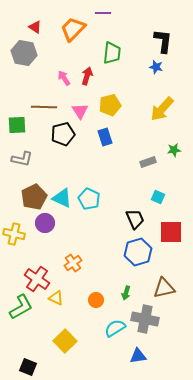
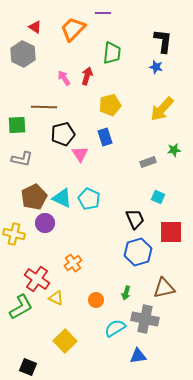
gray hexagon: moved 1 px left, 1 px down; rotated 15 degrees clockwise
pink triangle: moved 43 px down
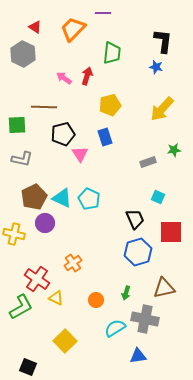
pink arrow: rotated 21 degrees counterclockwise
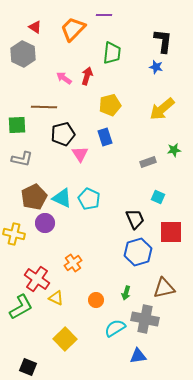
purple line: moved 1 px right, 2 px down
yellow arrow: rotated 8 degrees clockwise
yellow square: moved 2 px up
